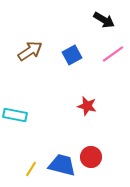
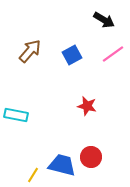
brown arrow: rotated 15 degrees counterclockwise
cyan rectangle: moved 1 px right
yellow line: moved 2 px right, 6 px down
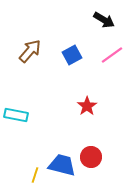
pink line: moved 1 px left, 1 px down
red star: rotated 24 degrees clockwise
yellow line: moved 2 px right; rotated 14 degrees counterclockwise
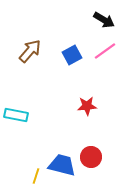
pink line: moved 7 px left, 4 px up
red star: rotated 30 degrees clockwise
yellow line: moved 1 px right, 1 px down
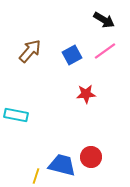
red star: moved 1 px left, 12 px up
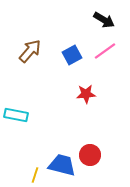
red circle: moved 1 px left, 2 px up
yellow line: moved 1 px left, 1 px up
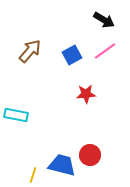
yellow line: moved 2 px left
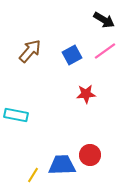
blue trapezoid: rotated 16 degrees counterclockwise
yellow line: rotated 14 degrees clockwise
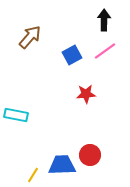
black arrow: rotated 120 degrees counterclockwise
brown arrow: moved 14 px up
